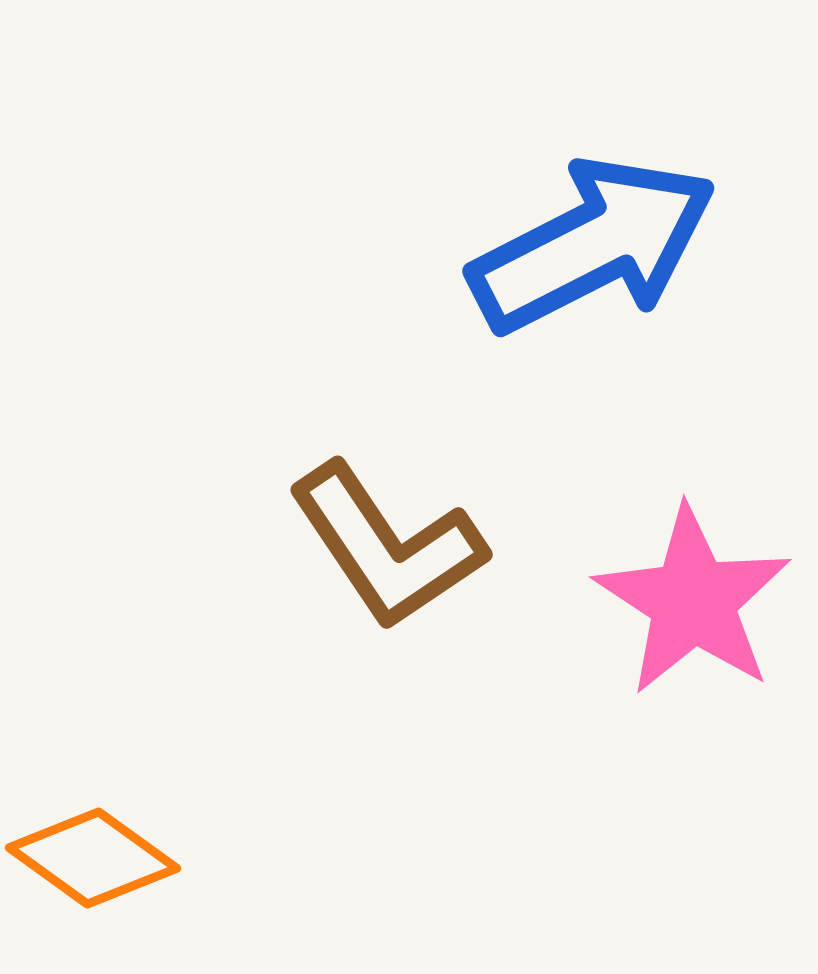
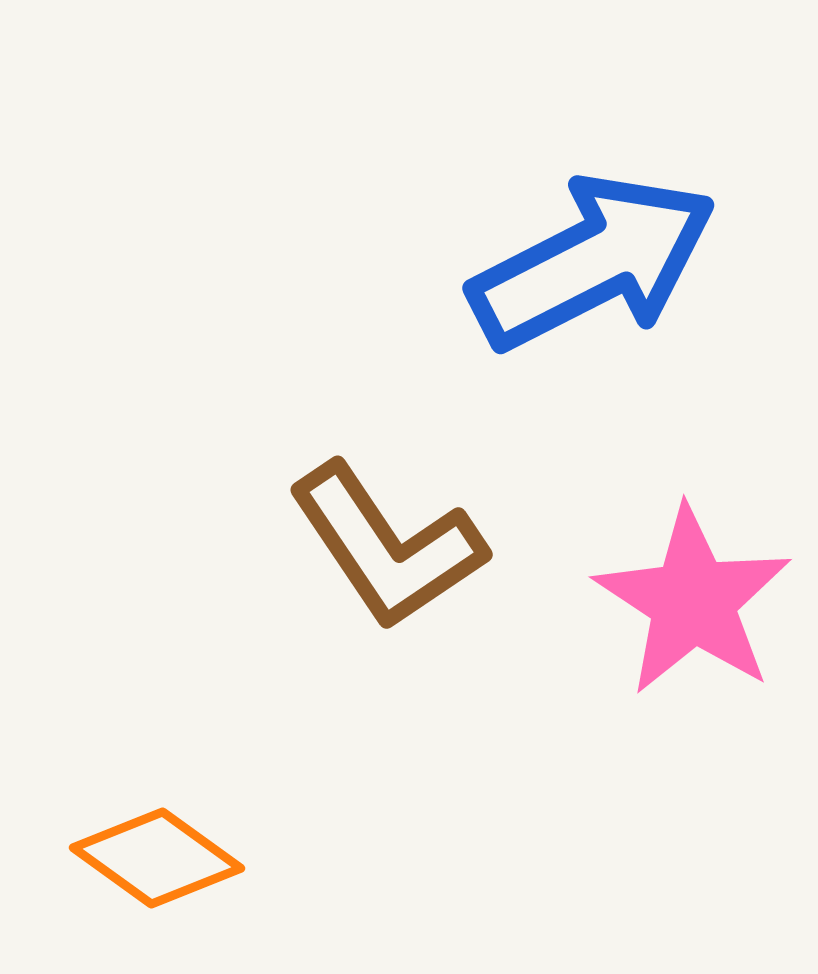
blue arrow: moved 17 px down
orange diamond: moved 64 px right
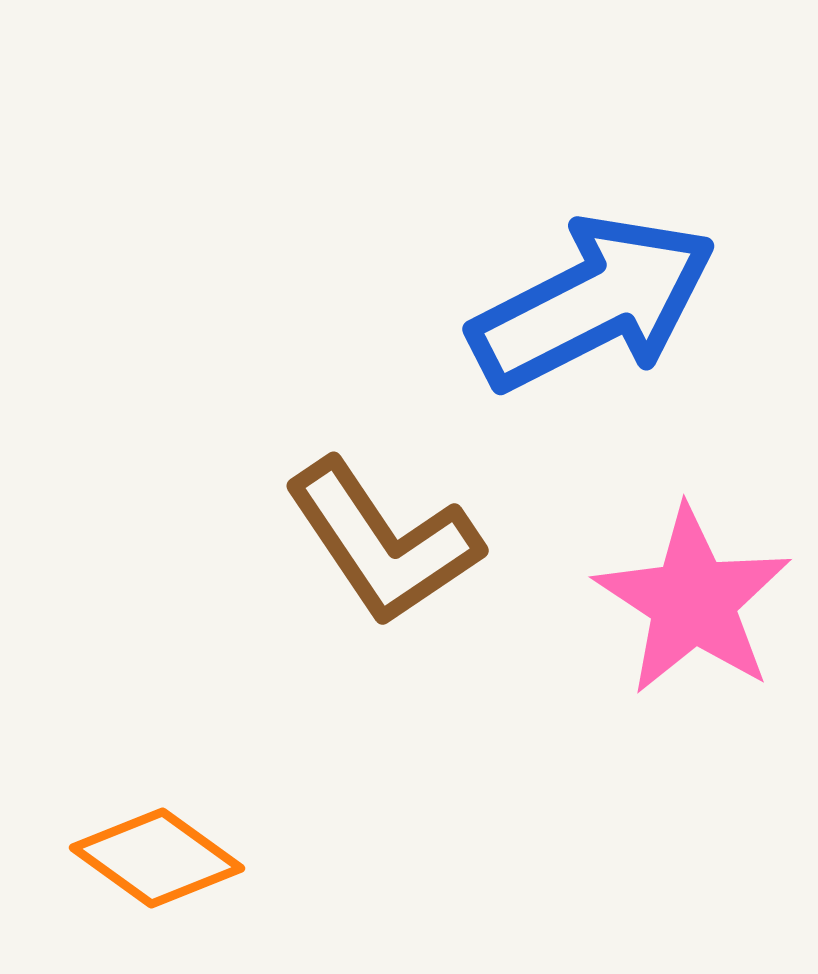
blue arrow: moved 41 px down
brown L-shape: moved 4 px left, 4 px up
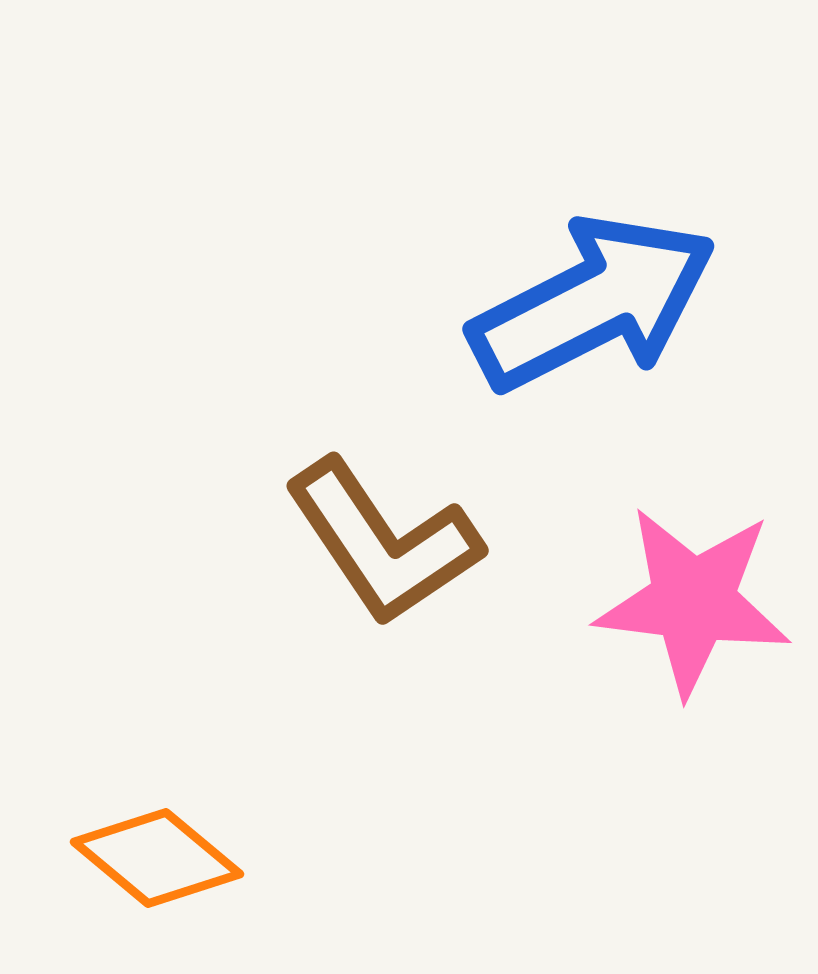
pink star: rotated 26 degrees counterclockwise
orange diamond: rotated 4 degrees clockwise
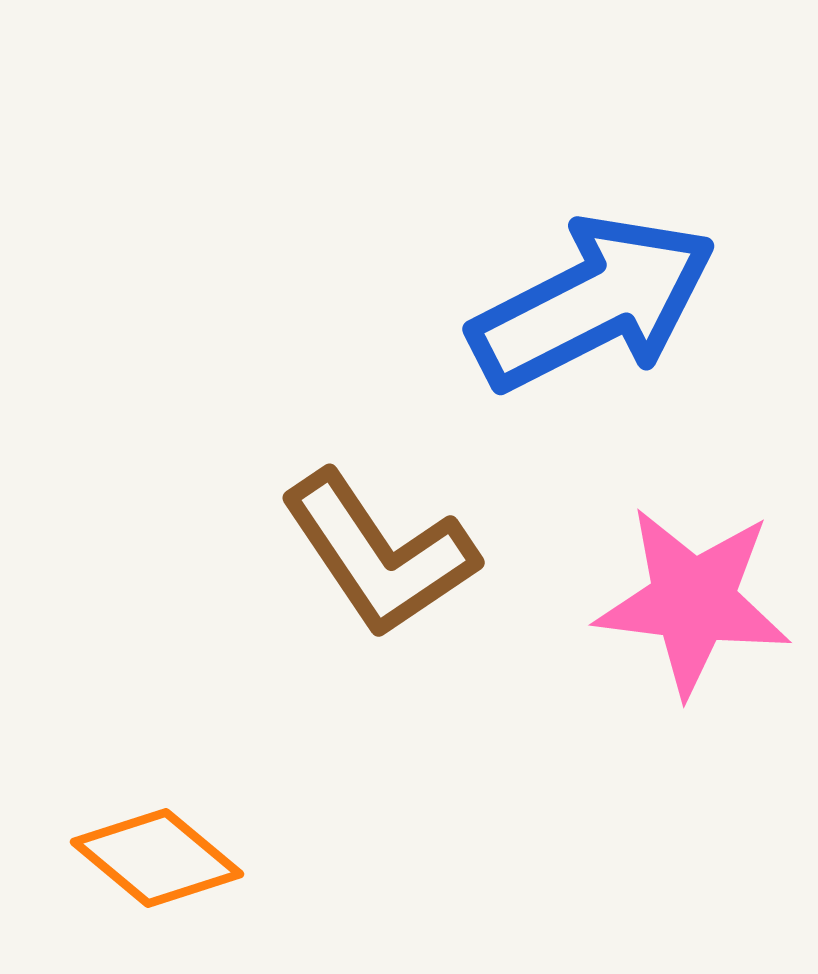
brown L-shape: moved 4 px left, 12 px down
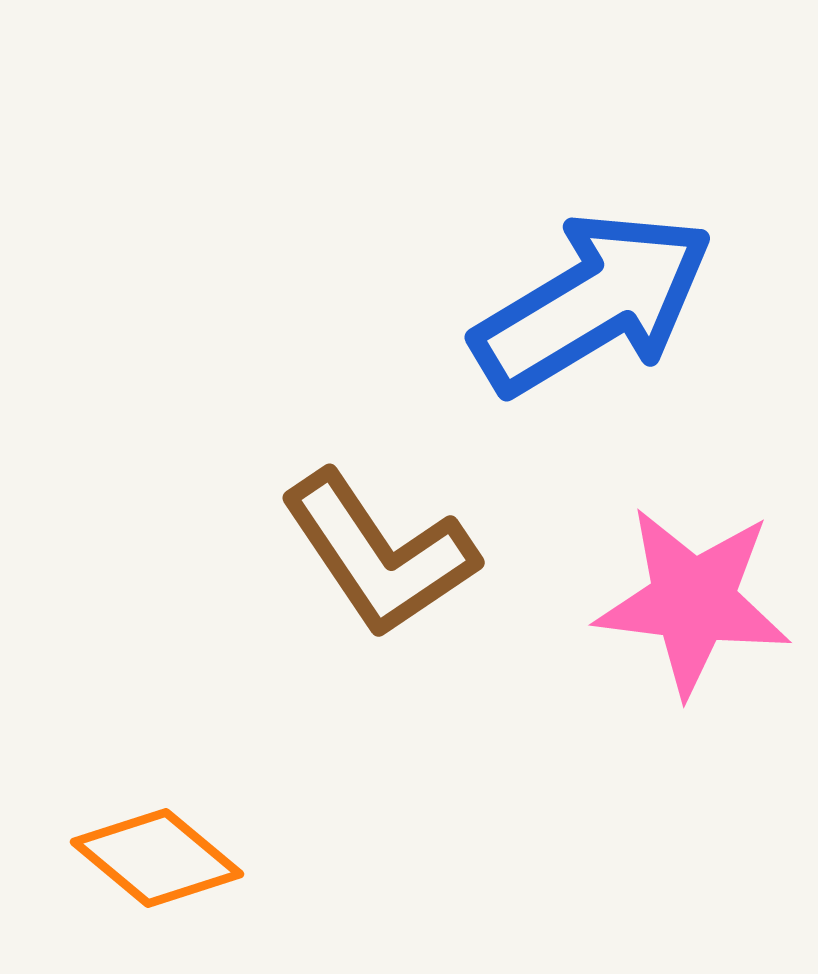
blue arrow: rotated 4 degrees counterclockwise
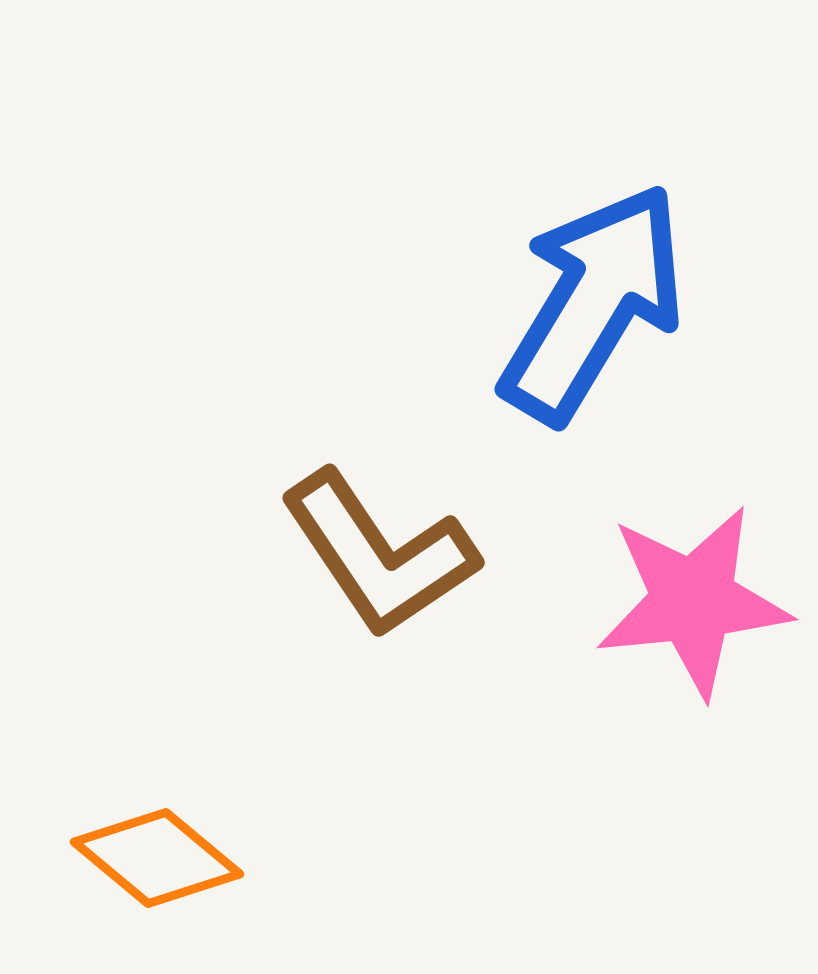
blue arrow: rotated 28 degrees counterclockwise
pink star: rotated 13 degrees counterclockwise
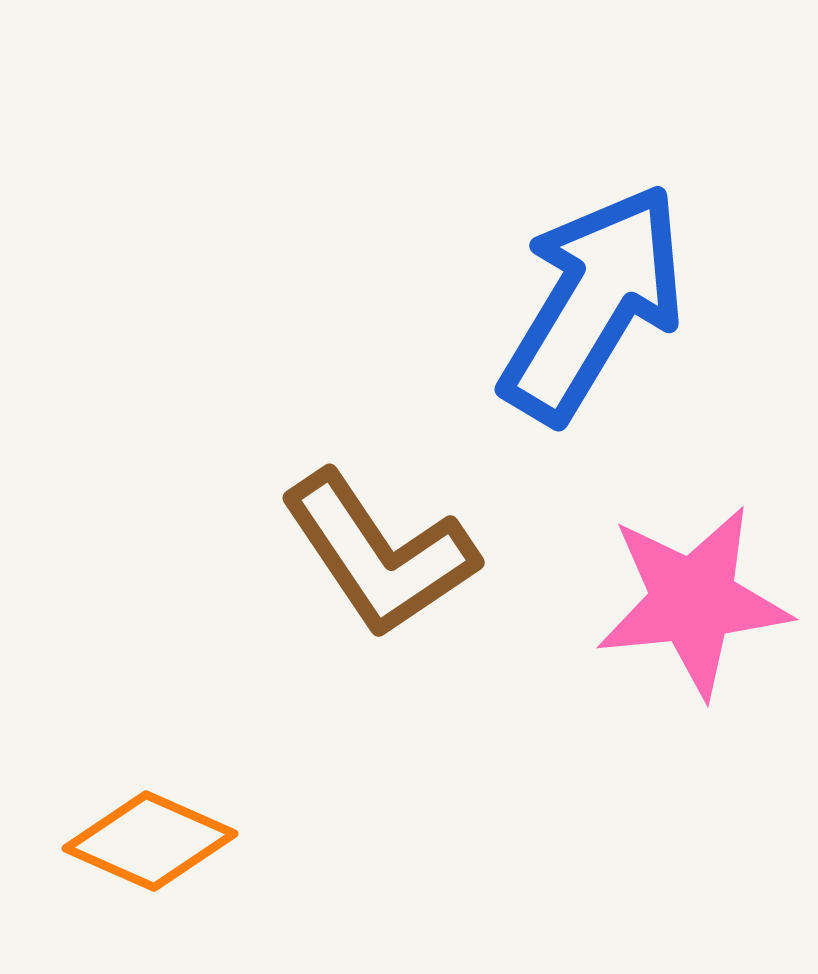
orange diamond: moved 7 px left, 17 px up; rotated 16 degrees counterclockwise
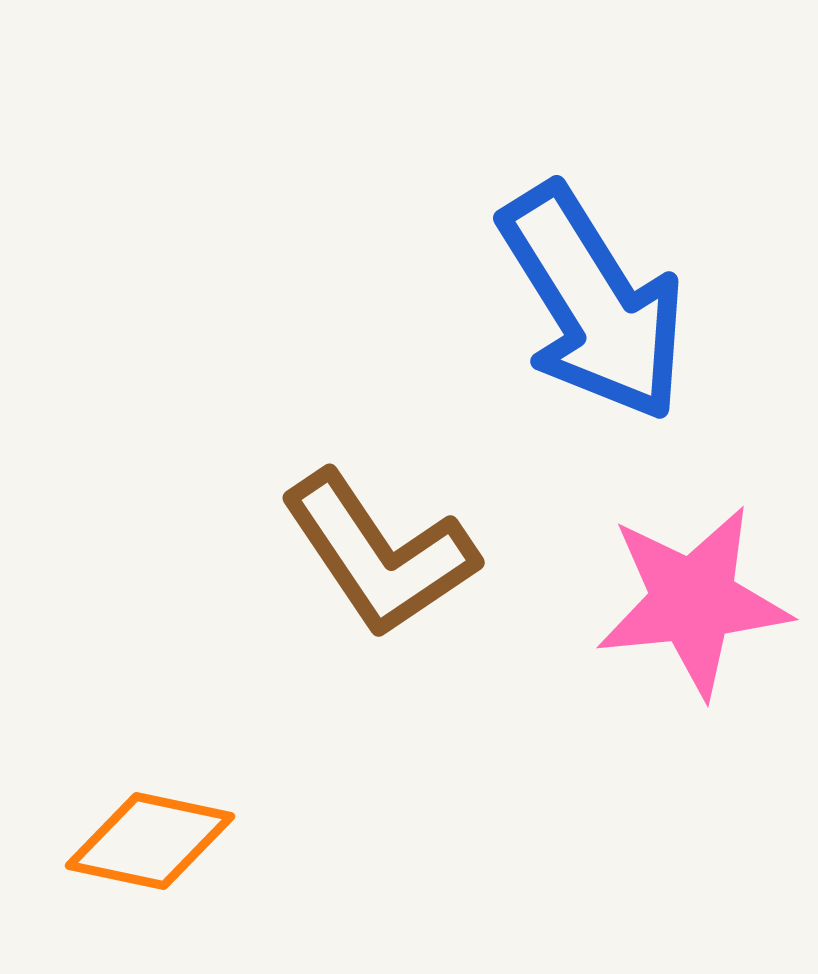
blue arrow: rotated 117 degrees clockwise
orange diamond: rotated 12 degrees counterclockwise
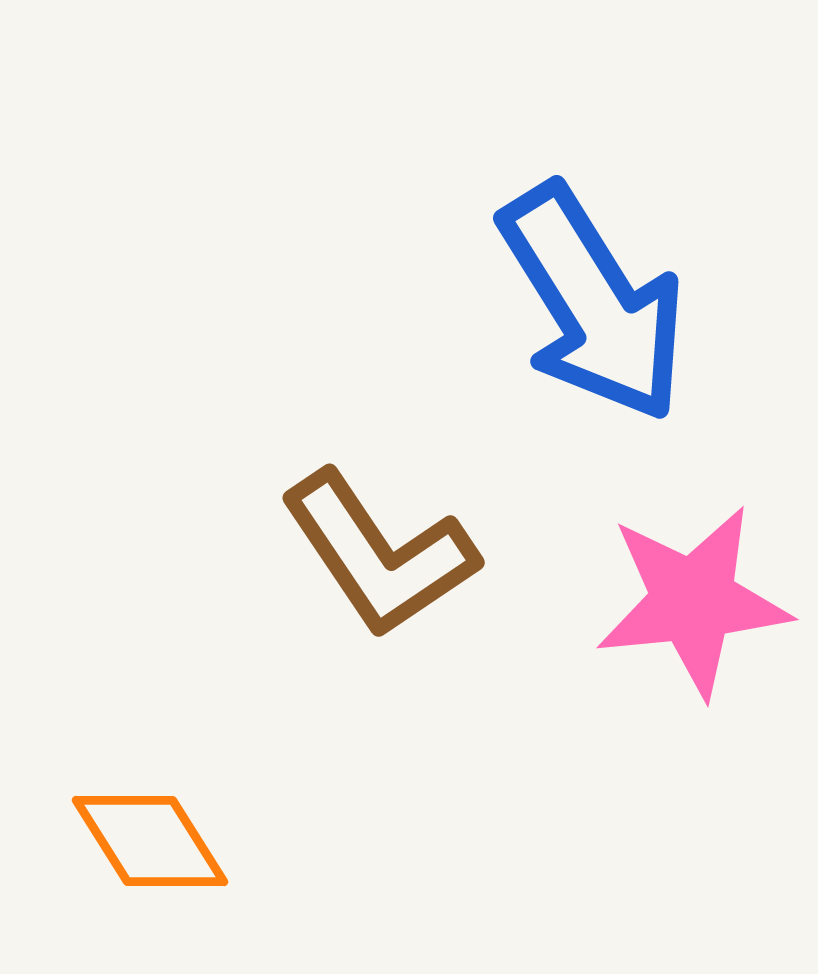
orange diamond: rotated 46 degrees clockwise
